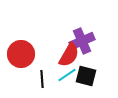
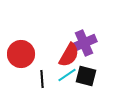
purple cross: moved 2 px right, 2 px down
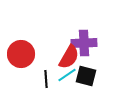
purple cross: rotated 20 degrees clockwise
red semicircle: moved 2 px down
black line: moved 4 px right
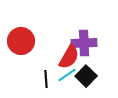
red circle: moved 13 px up
black square: rotated 30 degrees clockwise
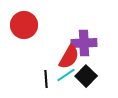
red circle: moved 3 px right, 16 px up
cyan line: moved 1 px left
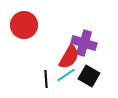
purple cross: rotated 20 degrees clockwise
black square: moved 3 px right; rotated 15 degrees counterclockwise
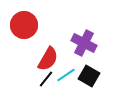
purple cross: rotated 10 degrees clockwise
red semicircle: moved 21 px left, 2 px down
black line: rotated 42 degrees clockwise
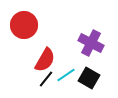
purple cross: moved 7 px right
red semicircle: moved 3 px left, 1 px down
black square: moved 2 px down
